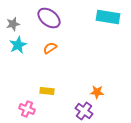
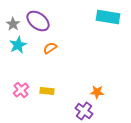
purple ellipse: moved 11 px left, 3 px down
gray star: rotated 24 degrees counterclockwise
pink cross: moved 6 px left, 19 px up; rotated 28 degrees clockwise
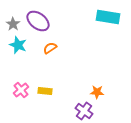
cyan star: rotated 24 degrees counterclockwise
yellow rectangle: moved 2 px left
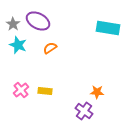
cyan rectangle: moved 11 px down
purple ellipse: rotated 10 degrees counterclockwise
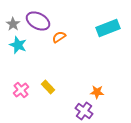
cyan rectangle: rotated 30 degrees counterclockwise
orange semicircle: moved 9 px right, 11 px up
yellow rectangle: moved 3 px right, 4 px up; rotated 40 degrees clockwise
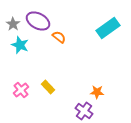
cyan rectangle: rotated 15 degrees counterclockwise
orange semicircle: rotated 72 degrees clockwise
cyan star: moved 2 px right
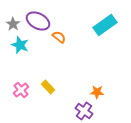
cyan rectangle: moved 3 px left, 3 px up
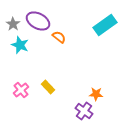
orange star: moved 1 px left, 2 px down
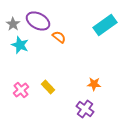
orange star: moved 2 px left, 10 px up
purple cross: moved 1 px right, 2 px up
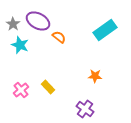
cyan rectangle: moved 5 px down
orange star: moved 1 px right, 8 px up
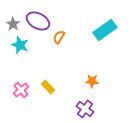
orange semicircle: rotated 96 degrees counterclockwise
orange star: moved 3 px left, 5 px down
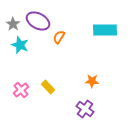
cyan rectangle: rotated 35 degrees clockwise
